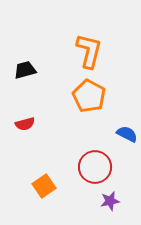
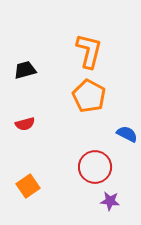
orange square: moved 16 px left
purple star: rotated 18 degrees clockwise
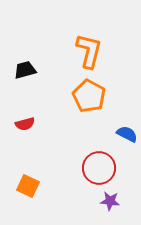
red circle: moved 4 px right, 1 px down
orange square: rotated 30 degrees counterclockwise
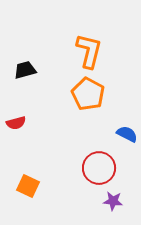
orange pentagon: moved 1 px left, 2 px up
red semicircle: moved 9 px left, 1 px up
purple star: moved 3 px right
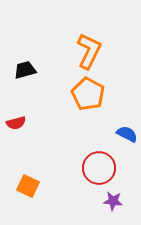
orange L-shape: rotated 12 degrees clockwise
